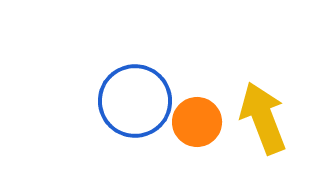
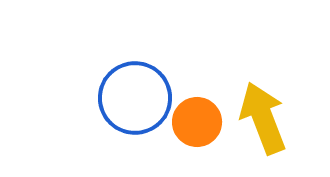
blue circle: moved 3 px up
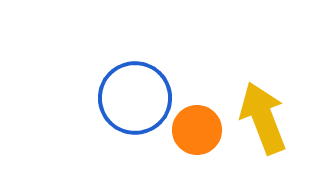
orange circle: moved 8 px down
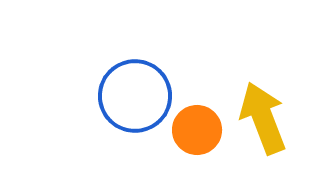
blue circle: moved 2 px up
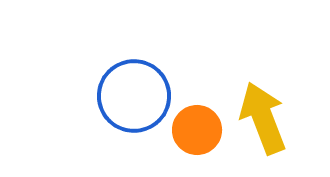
blue circle: moved 1 px left
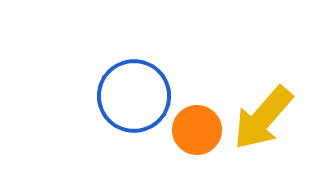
yellow arrow: rotated 118 degrees counterclockwise
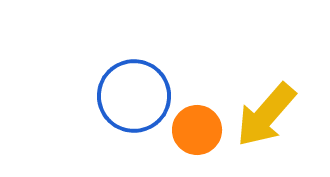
yellow arrow: moved 3 px right, 3 px up
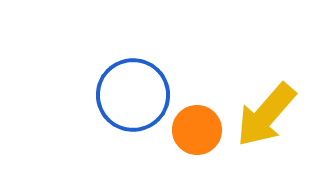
blue circle: moved 1 px left, 1 px up
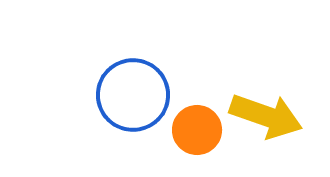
yellow arrow: moved 1 px down; rotated 112 degrees counterclockwise
